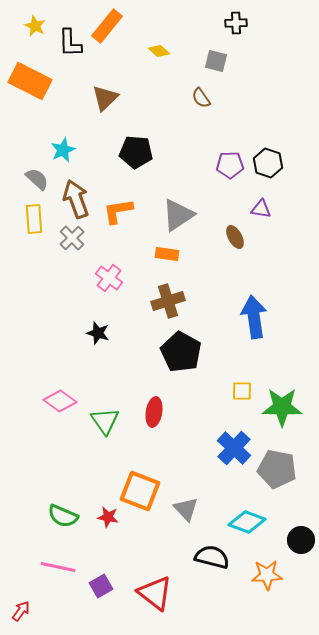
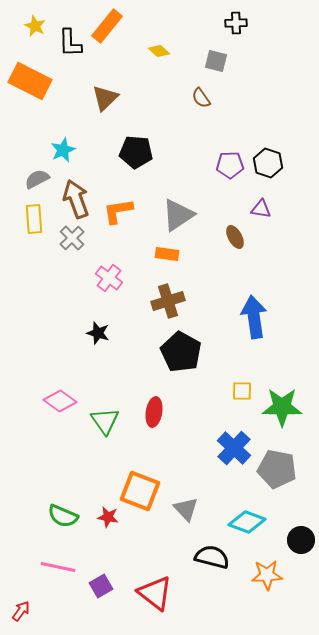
gray semicircle at (37, 179): rotated 70 degrees counterclockwise
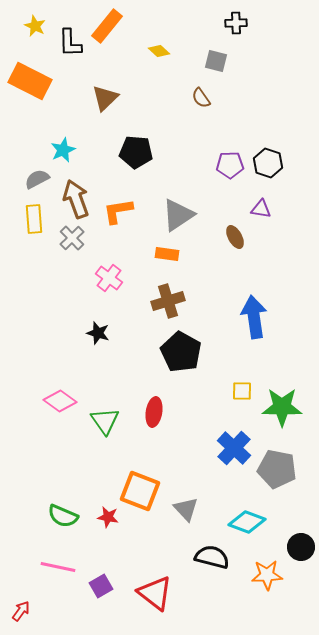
black circle at (301, 540): moved 7 px down
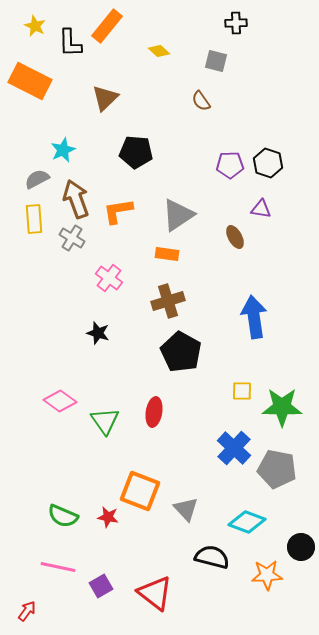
brown semicircle at (201, 98): moved 3 px down
gray cross at (72, 238): rotated 15 degrees counterclockwise
red arrow at (21, 611): moved 6 px right
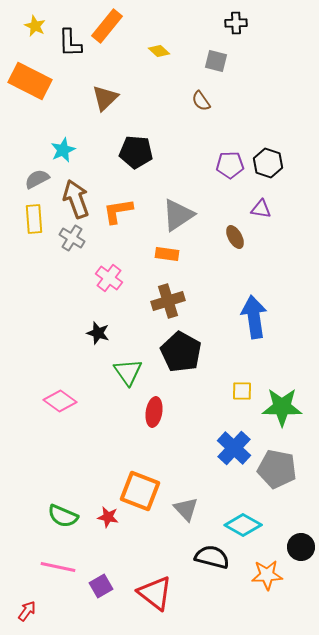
green triangle at (105, 421): moved 23 px right, 49 px up
cyan diamond at (247, 522): moved 4 px left, 3 px down; rotated 9 degrees clockwise
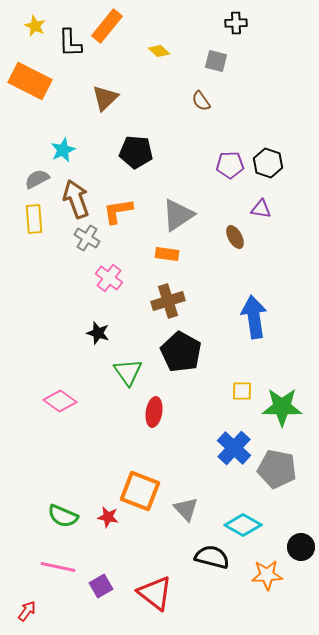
gray cross at (72, 238): moved 15 px right
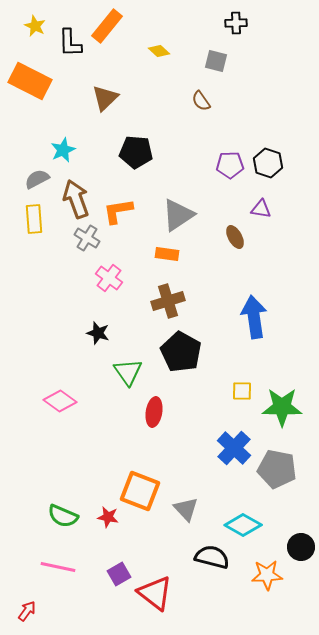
purple square at (101, 586): moved 18 px right, 12 px up
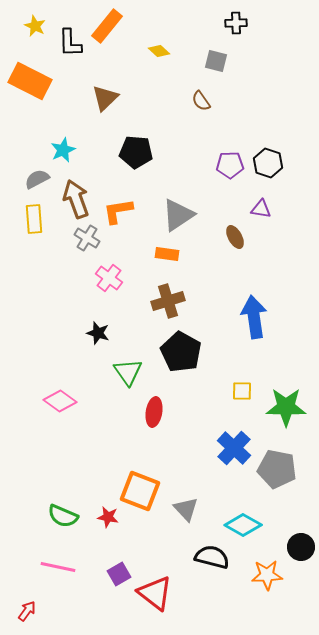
green star at (282, 407): moved 4 px right
